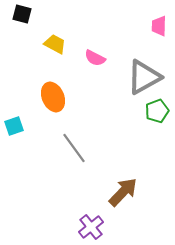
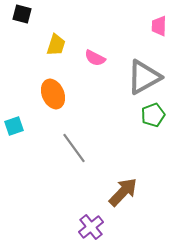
yellow trapezoid: moved 1 px right, 1 px down; rotated 80 degrees clockwise
orange ellipse: moved 3 px up
green pentagon: moved 4 px left, 4 px down
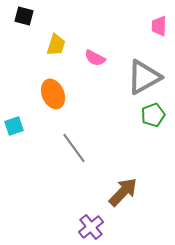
black square: moved 2 px right, 2 px down
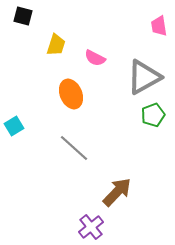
black square: moved 1 px left
pink trapezoid: rotated 10 degrees counterclockwise
orange ellipse: moved 18 px right
cyan square: rotated 12 degrees counterclockwise
gray line: rotated 12 degrees counterclockwise
brown arrow: moved 6 px left
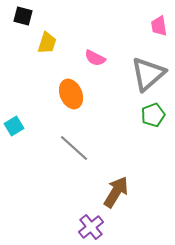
yellow trapezoid: moved 9 px left, 2 px up
gray triangle: moved 4 px right, 3 px up; rotated 12 degrees counterclockwise
brown arrow: moved 1 px left; rotated 12 degrees counterclockwise
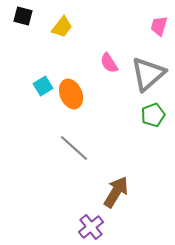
pink trapezoid: rotated 25 degrees clockwise
yellow trapezoid: moved 15 px right, 16 px up; rotated 20 degrees clockwise
pink semicircle: moved 14 px right, 5 px down; rotated 30 degrees clockwise
cyan square: moved 29 px right, 40 px up
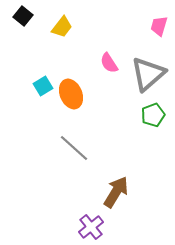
black square: rotated 24 degrees clockwise
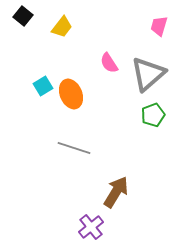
gray line: rotated 24 degrees counterclockwise
